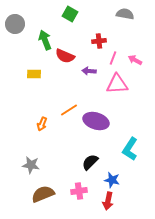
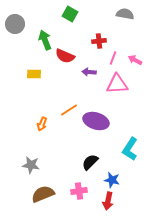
purple arrow: moved 1 px down
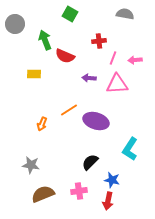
pink arrow: rotated 32 degrees counterclockwise
purple arrow: moved 6 px down
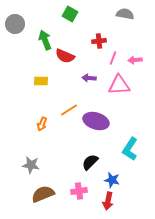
yellow rectangle: moved 7 px right, 7 px down
pink triangle: moved 2 px right, 1 px down
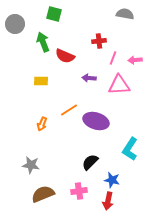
green square: moved 16 px left; rotated 14 degrees counterclockwise
green arrow: moved 2 px left, 2 px down
